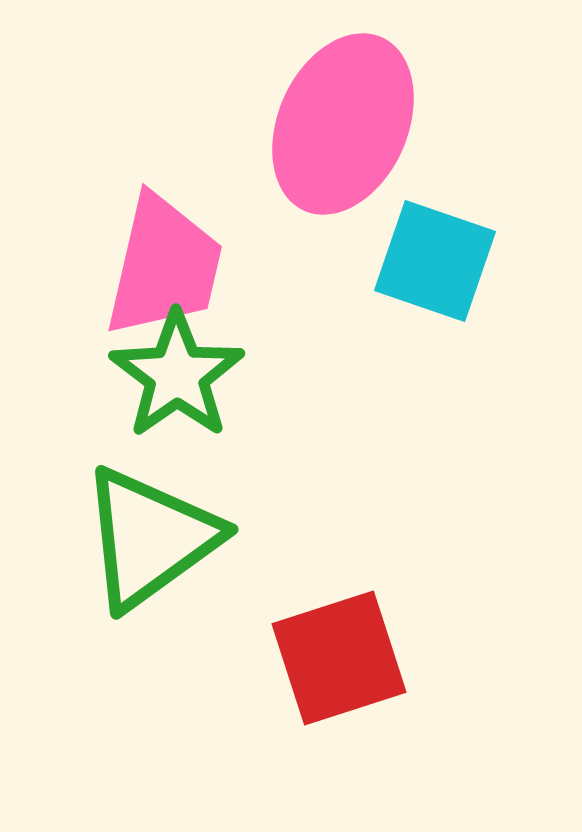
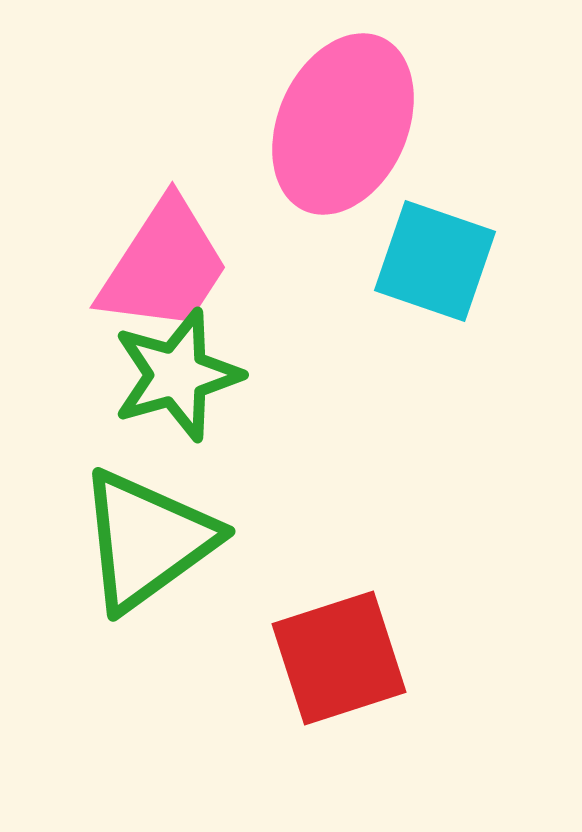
pink trapezoid: rotated 20 degrees clockwise
green star: rotated 19 degrees clockwise
green triangle: moved 3 px left, 2 px down
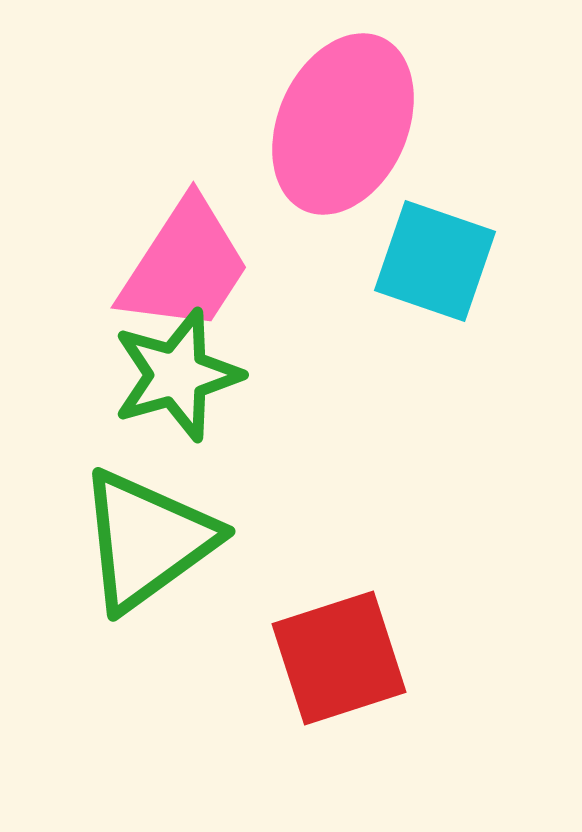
pink trapezoid: moved 21 px right
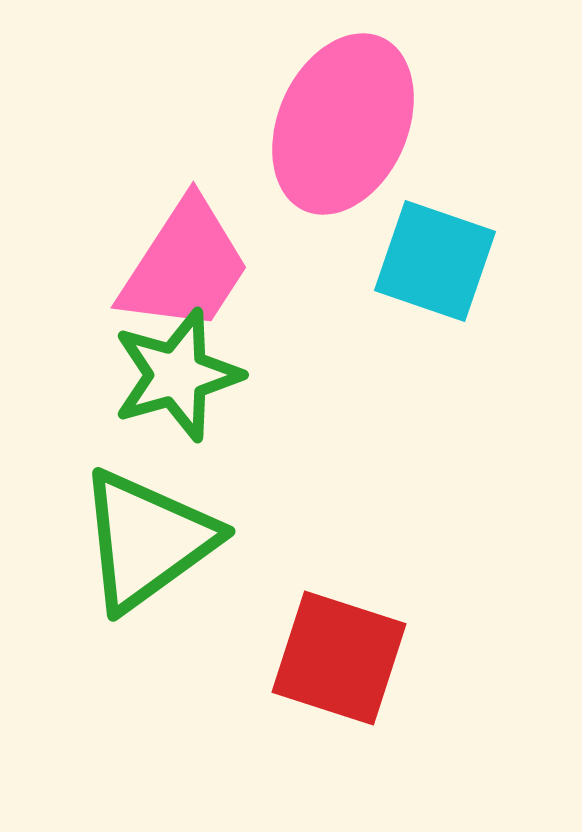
red square: rotated 36 degrees clockwise
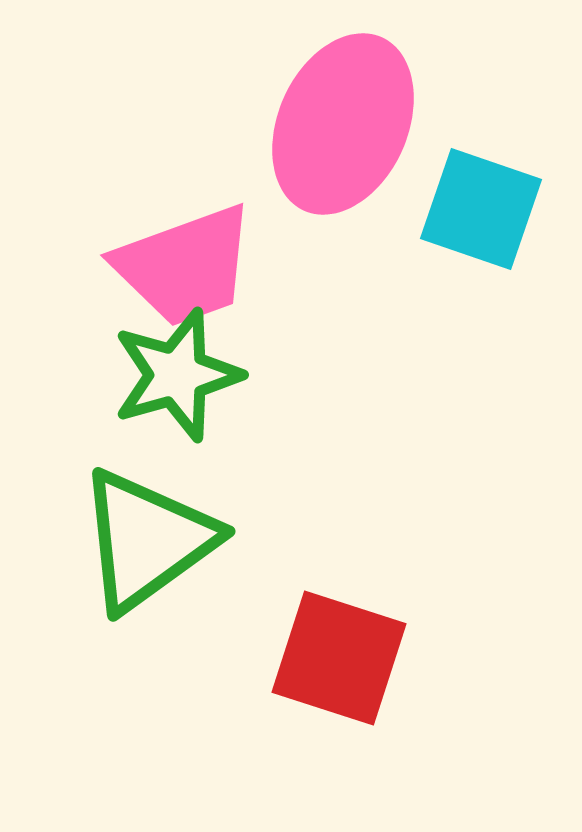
cyan square: moved 46 px right, 52 px up
pink trapezoid: rotated 37 degrees clockwise
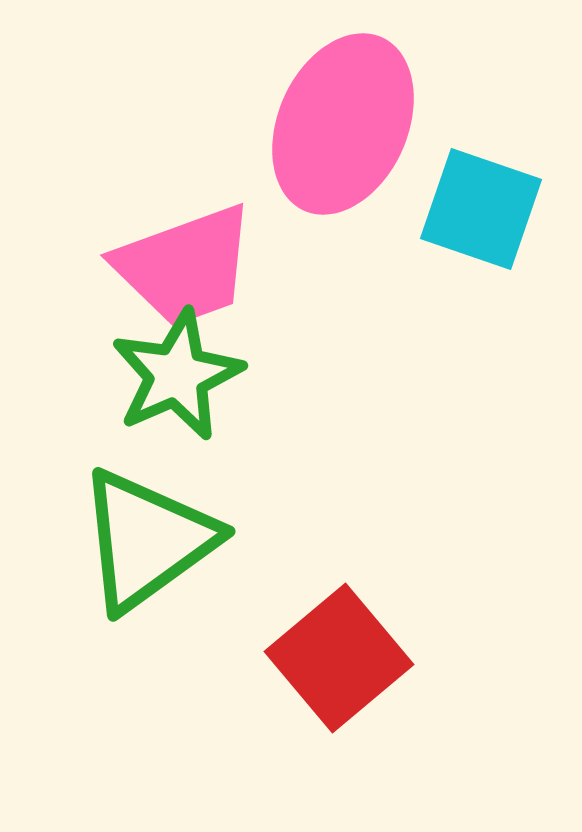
green star: rotated 8 degrees counterclockwise
red square: rotated 32 degrees clockwise
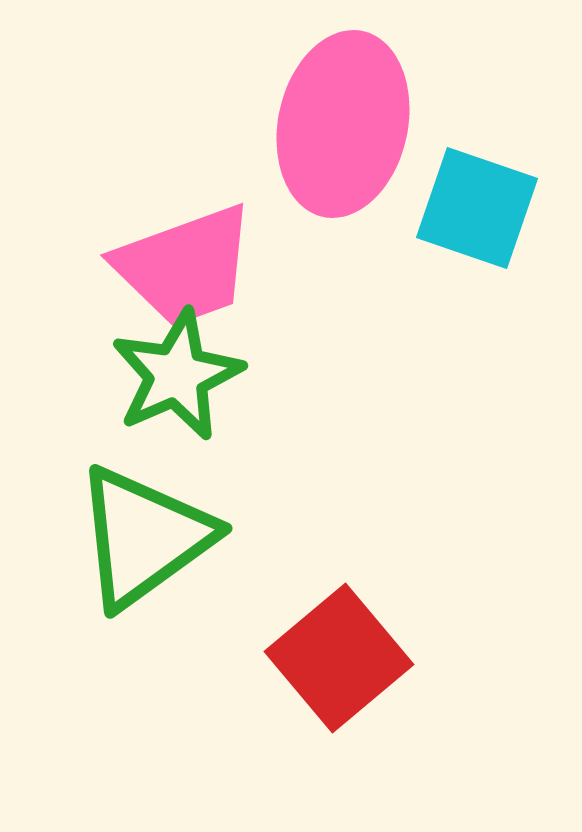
pink ellipse: rotated 12 degrees counterclockwise
cyan square: moved 4 px left, 1 px up
green triangle: moved 3 px left, 3 px up
